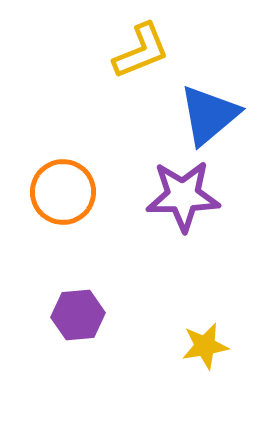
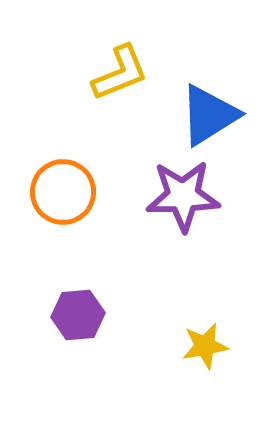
yellow L-shape: moved 21 px left, 22 px down
blue triangle: rotated 8 degrees clockwise
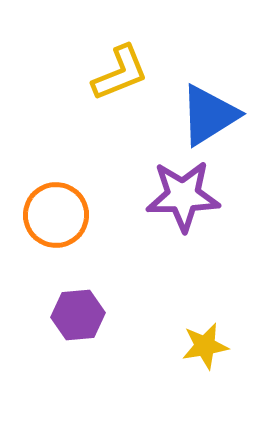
orange circle: moved 7 px left, 23 px down
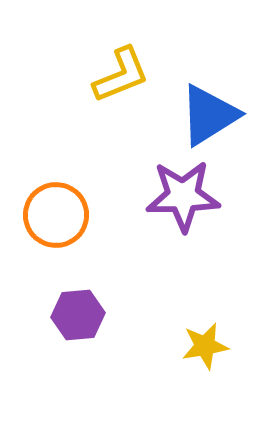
yellow L-shape: moved 1 px right, 2 px down
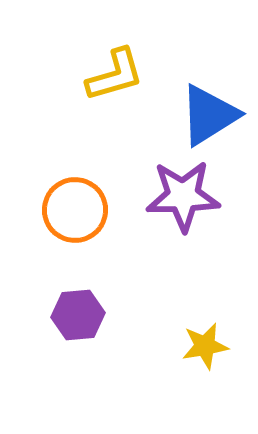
yellow L-shape: moved 6 px left; rotated 6 degrees clockwise
orange circle: moved 19 px right, 5 px up
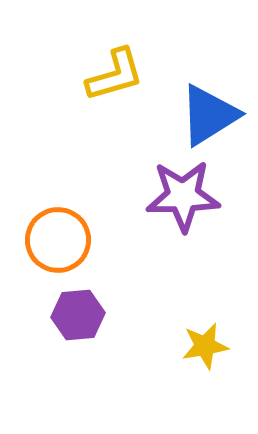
orange circle: moved 17 px left, 30 px down
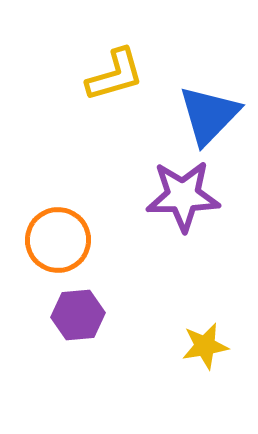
blue triangle: rotated 14 degrees counterclockwise
